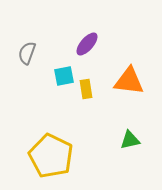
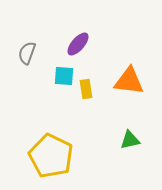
purple ellipse: moved 9 px left
cyan square: rotated 15 degrees clockwise
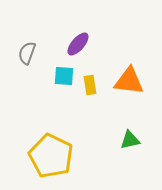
yellow rectangle: moved 4 px right, 4 px up
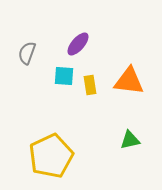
yellow pentagon: rotated 21 degrees clockwise
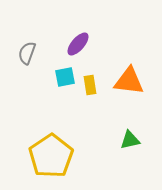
cyan square: moved 1 px right, 1 px down; rotated 15 degrees counterclockwise
yellow pentagon: rotated 9 degrees counterclockwise
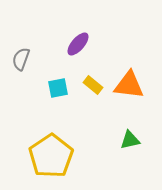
gray semicircle: moved 6 px left, 6 px down
cyan square: moved 7 px left, 11 px down
orange triangle: moved 4 px down
yellow rectangle: moved 3 px right; rotated 42 degrees counterclockwise
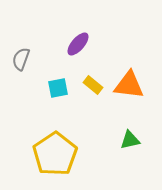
yellow pentagon: moved 4 px right, 2 px up
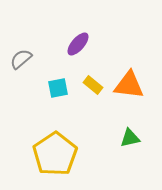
gray semicircle: rotated 30 degrees clockwise
green triangle: moved 2 px up
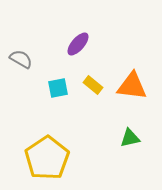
gray semicircle: rotated 70 degrees clockwise
orange triangle: moved 3 px right, 1 px down
yellow pentagon: moved 8 px left, 4 px down
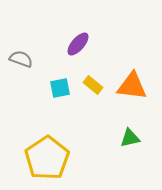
gray semicircle: rotated 10 degrees counterclockwise
cyan square: moved 2 px right
